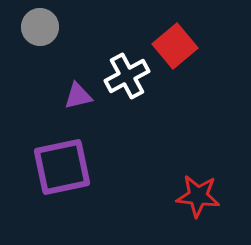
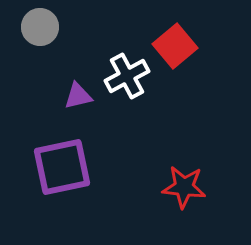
red star: moved 14 px left, 9 px up
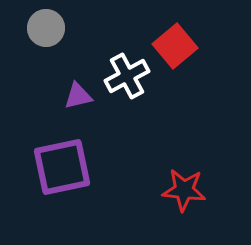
gray circle: moved 6 px right, 1 px down
red star: moved 3 px down
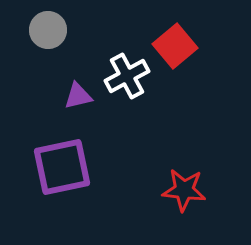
gray circle: moved 2 px right, 2 px down
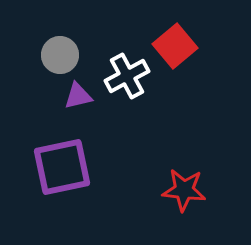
gray circle: moved 12 px right, 25 px down
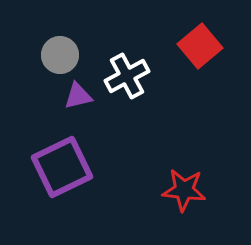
red square: moved 25 px right
purple square: rotated 14 degrees counterclockwise
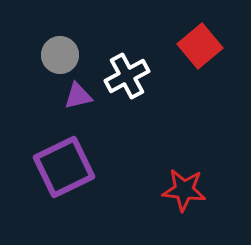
purple square: moved 2 px right
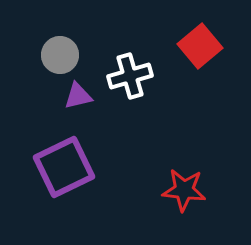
white cross: moved 3 px right; rotated 12 degrees clockwise
